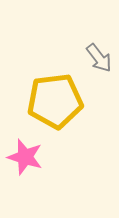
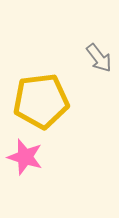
yellow pentagon: moved 14 px left
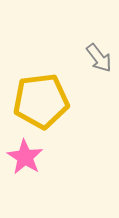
pink star: rotated 15 degrees clockwise
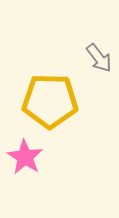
yellow pentagon: moved 9 px right; rotated 8 degrees clockwise
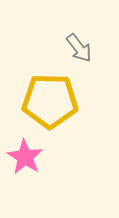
gray arrow: moved 20 px left, 10 px up
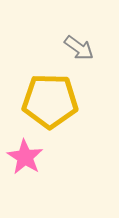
gray arrow: rotated 16 degrees counterclockwise
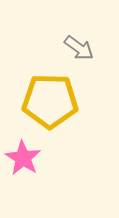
pink star: moved 2 px left, 1 px down
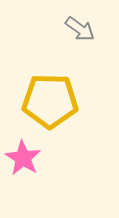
gray arrow: moved 1 px right, 19 px up
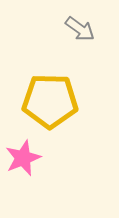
pink star: rotated 18 degrees clockwise
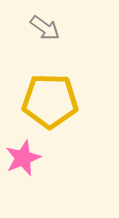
gray arrow: moved 35 px left, 1 px up
